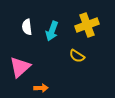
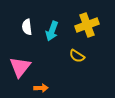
pink triangle: rotated 10 degrees counterclockwise
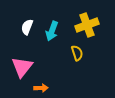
white semicircle: rotated 28 degrees clockwise
yellow semicircle: moved 3 px up; rotated 140 degrees counterclockwise
pink triangle: moved 2 px right
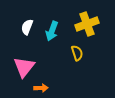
yellow cross: moved 1 px up
pink triangle: moved 2 px right
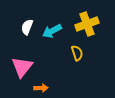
cyan arrow: rotated 42 degrees clockwise
pink triangle: moved 2 px left
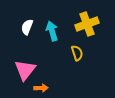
cyan arrow: rotated 102 degrees clockwise
pink triangle: moved 3 px right, 3 px down
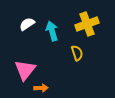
white semicircle: moved 3 px up; rotated 35 degrees clockwise
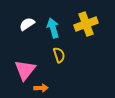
yellow cross: moved 1 px left
cyan arrow: moved 1 px right, 3 px up
yellow semicircle: moved 18 px left, 2 px down
